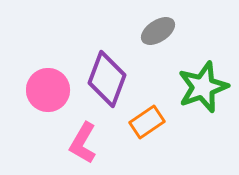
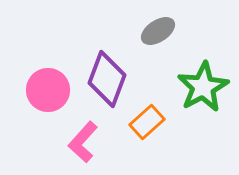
green star: rotated 9 degrees counterclockwise
orange rectangle: rotated 8 degrees counterclockwise
pink L-shape: moved 1 px up; rotated 12 degrees clockwise
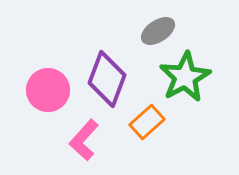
green star: moved 18 px left, 10 px up
pink L-shape: moved 1 px right, 2 px up
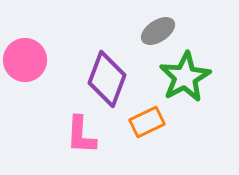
pink circle: moved 23 px left, 30 px up
orange rectangle: rotated 16 degrees clockwise
pink L-shape: moved 3 px left, 5 px up; rotated 39 degrees counterclockwise
